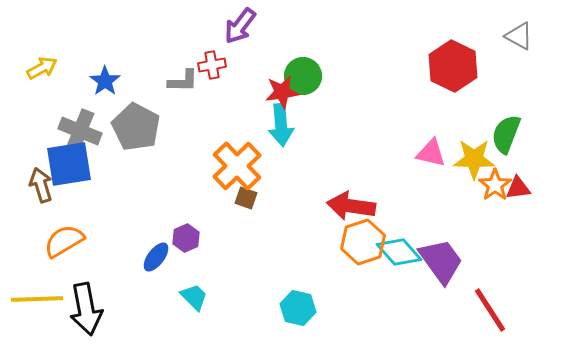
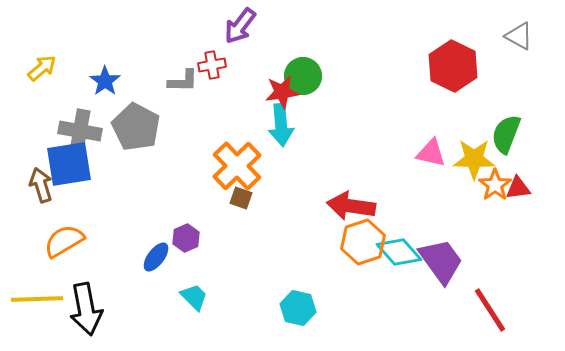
yellow arrow: rotated 12 degrees counterclockwise
gray cross: rotated 12 degrees counterclockwise
brown square: moved 5 px left
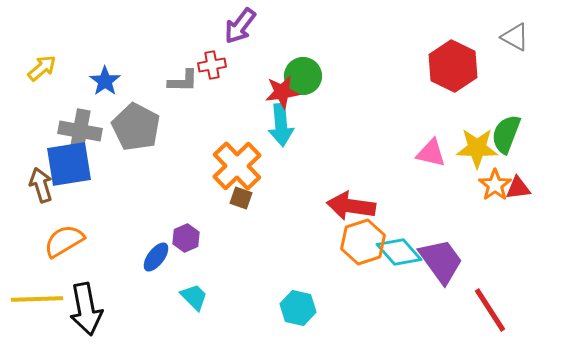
gray triangle: moved 4 px left, 1 px down
yellow star: moved 3 px right, 11 px up
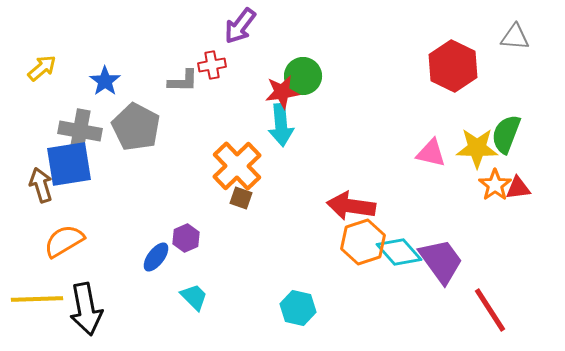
gray triangle: rotated 24 degrees counterclockwise
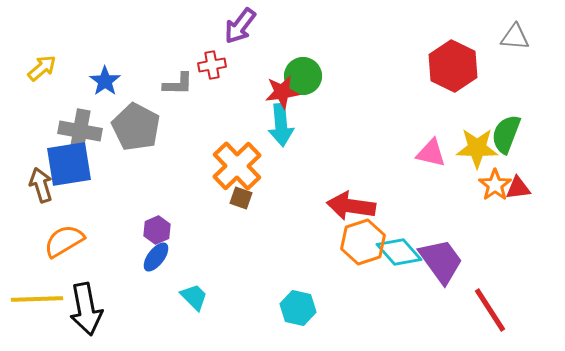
gray L-shape: moved 5 px left, 3 px down
purple hexagon: moved 29 px left, 8 px up
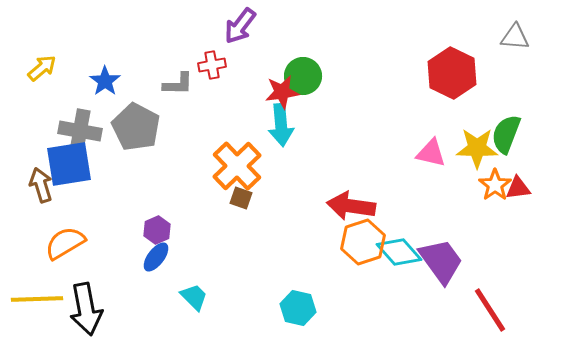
red hexagon: moved 1 px left, 7 px down
orange semicircle: moved 1 px right, 2 px down
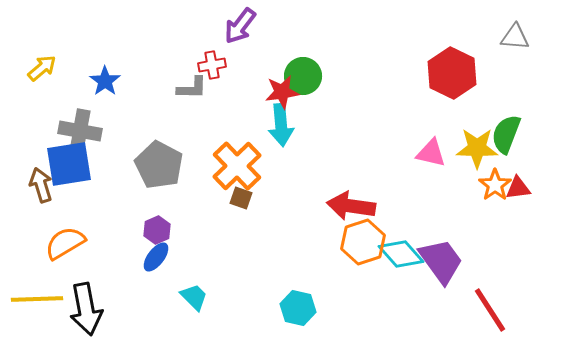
gray L-shape: moved 14 px right, 4 px down
gray pentagon: moved 23 px right, 38 px down
cyan diamond: moved 2 px right, 2 px down
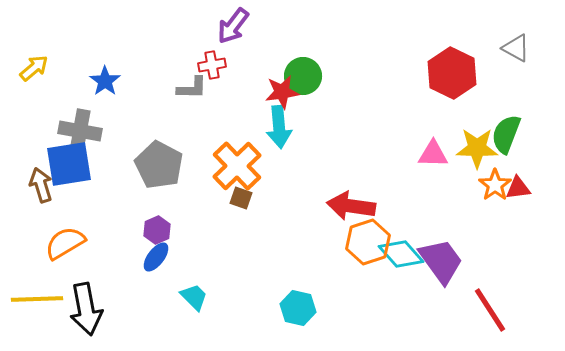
purple arrow: moved 7 px left
gray triangle: moved 1 px right, 11 px down; rotated 24 degrees clockwise
yellow arrow: moved 8 px left
cyan arrow: moved 2 px left, 2 px down
pink triangle: moved 2 px right, 1 px down; rotated 12 degrees counterclockwise
orange hexagon: moved 5 px right
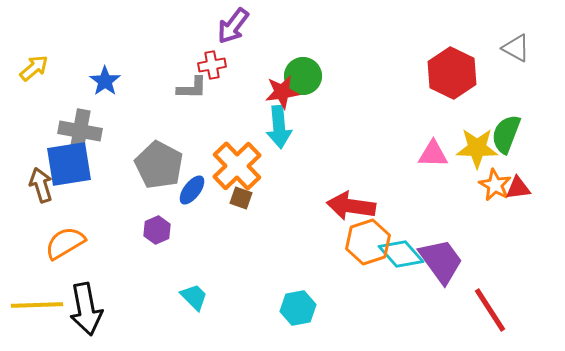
orange star: rotated 8 degrees counterclockwise
blue ellipse: moved 36 px right, 67 px up
yellow line: moved 6 px down
cyan hexagon: rotated 24 degrees counterclockwise
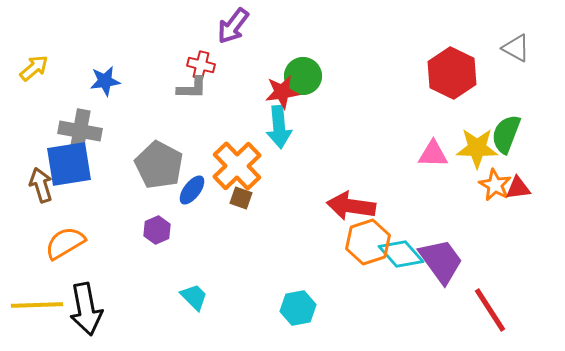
red cross: moved 11 px left; rotated 24 degrees clockwise
blue star: rotated 28 degrees clockwise
